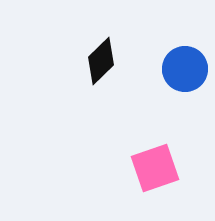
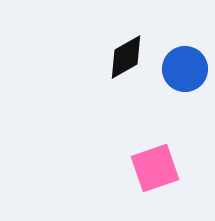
black diamond: moved 25 px right, 4 px up; rotated 15 degrees clockwise
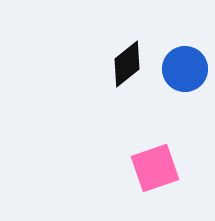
black diamond: moved 1 px right, 7 px down; rotated 9 degrees counterclockwise
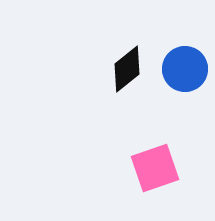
black diamond: moved 5 px down
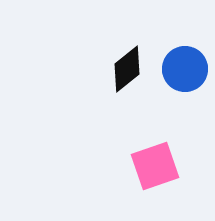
pink square: moved 2 px up
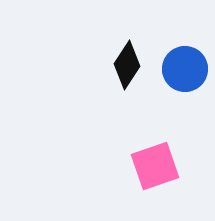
black diamond: moved 4 px up; rotated 18 degrees counterclockwise
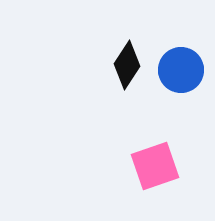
blue circle: moved 4 px left, 1 px down
